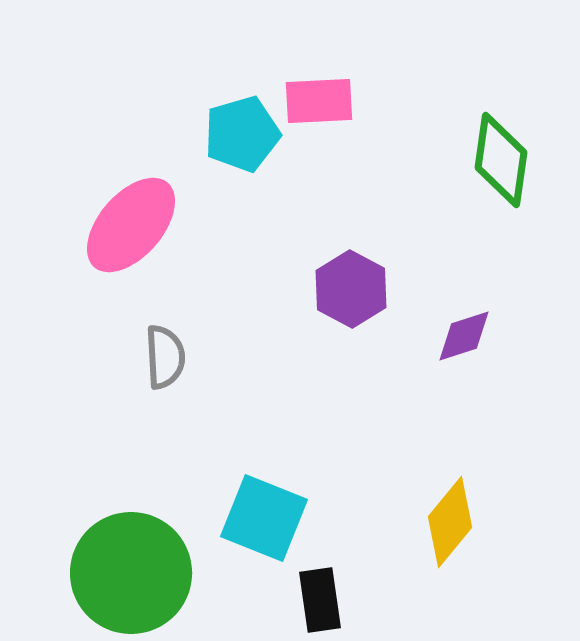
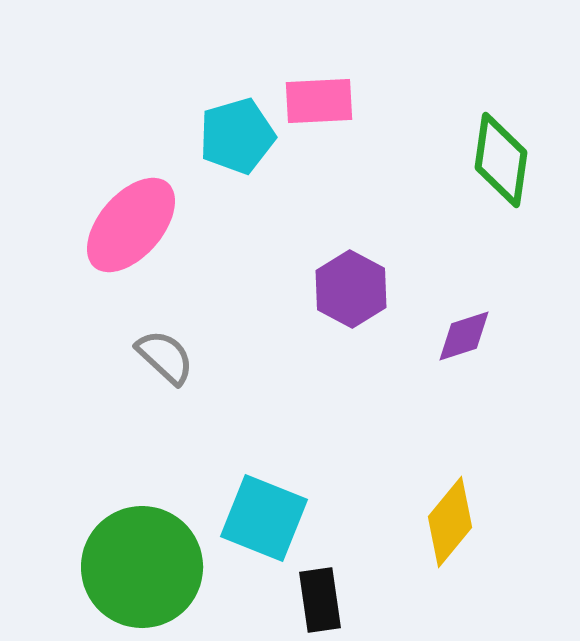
cyan pentagon: moved 5 px left, 2 px down
gray semicircle: rotated 44 degrees counterclockwise
green circle: moved 11 px right, 6 px up
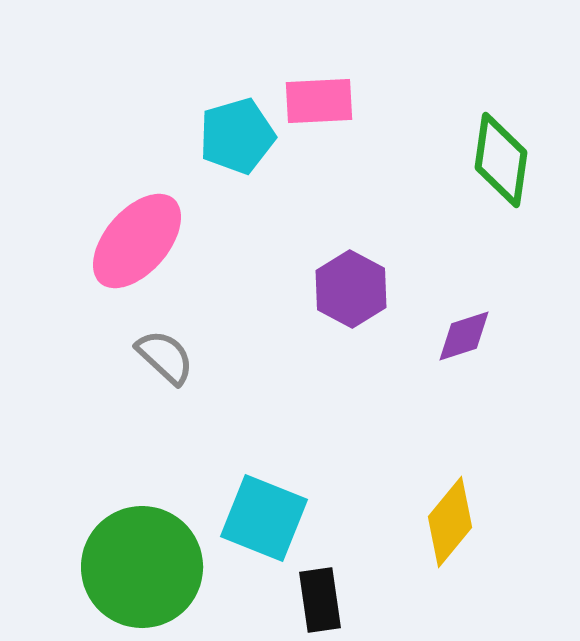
pink ellipse: moved 6 px right, 16 px down
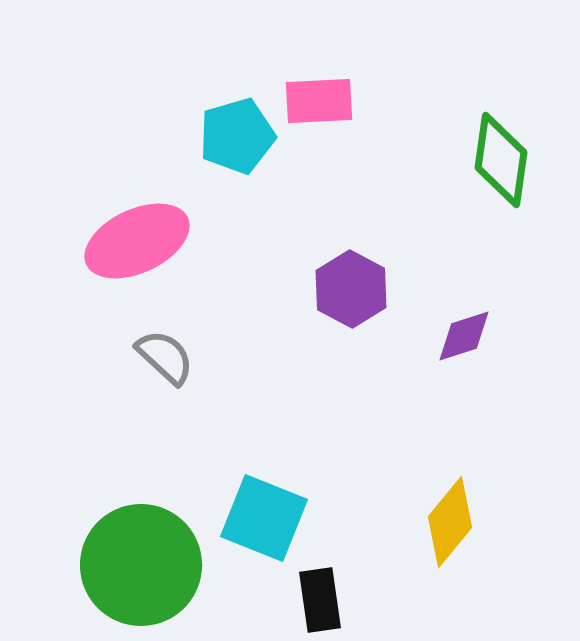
pink ellipse: rotated 24 degrees clockwise
green circle: moved 1 px left, 2 px up
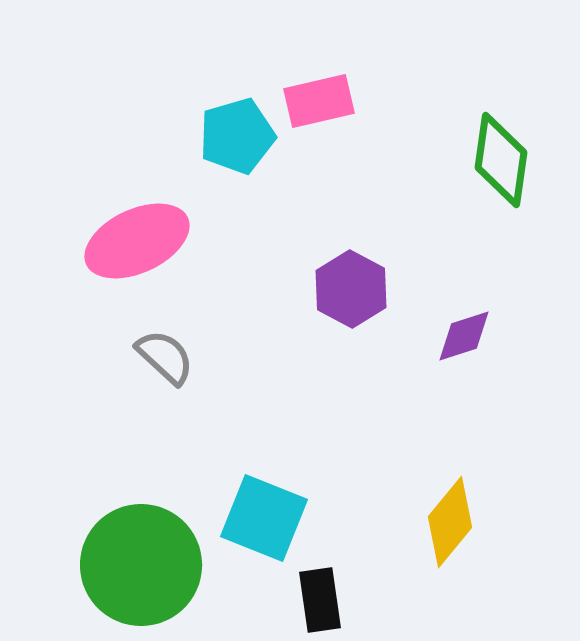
pink rectangle: rotated 10 degrees counterclockwise
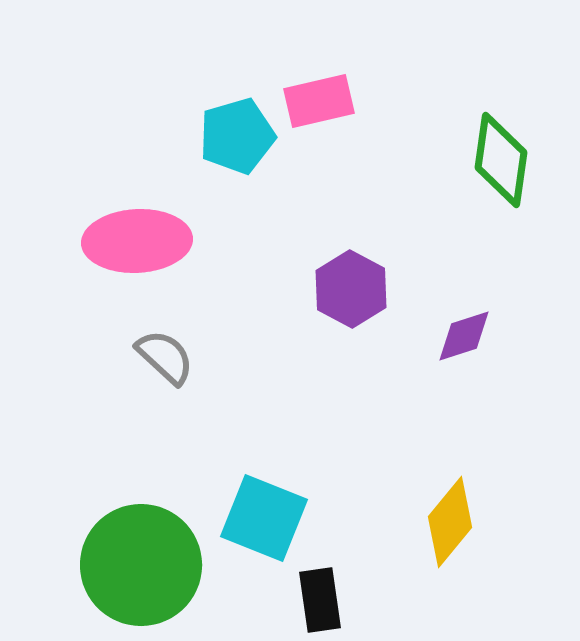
pink ellipse: rotated 22 degrees clockwise
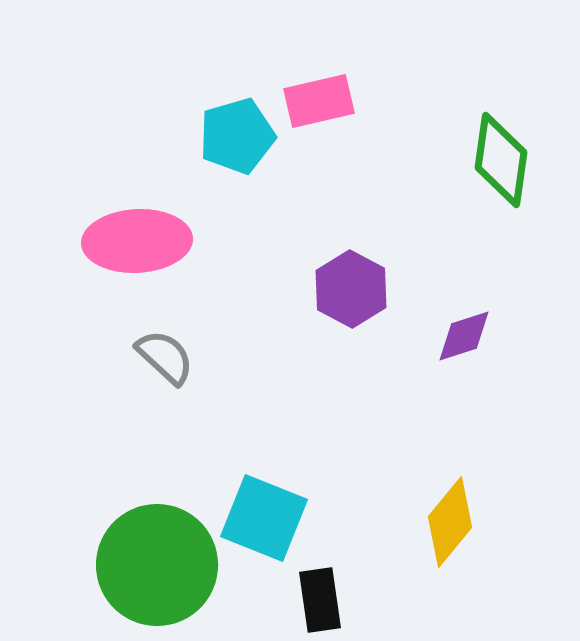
green circle: moved 16 px right
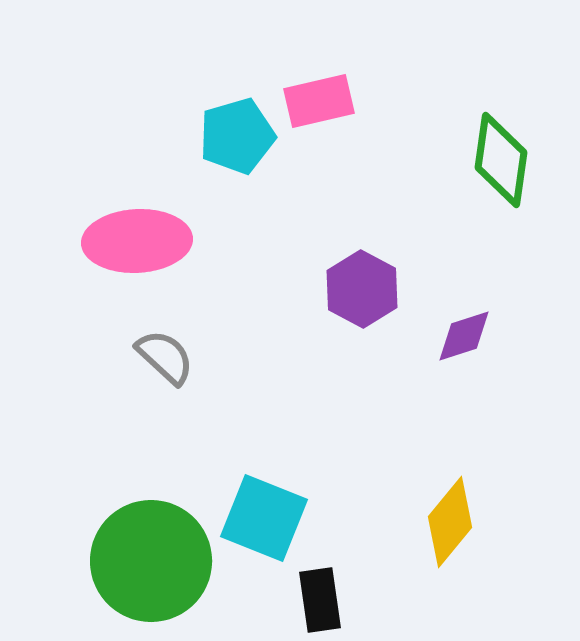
purple hexagon: moved 11 px right
green circle: moved 6 px left, 4 px up
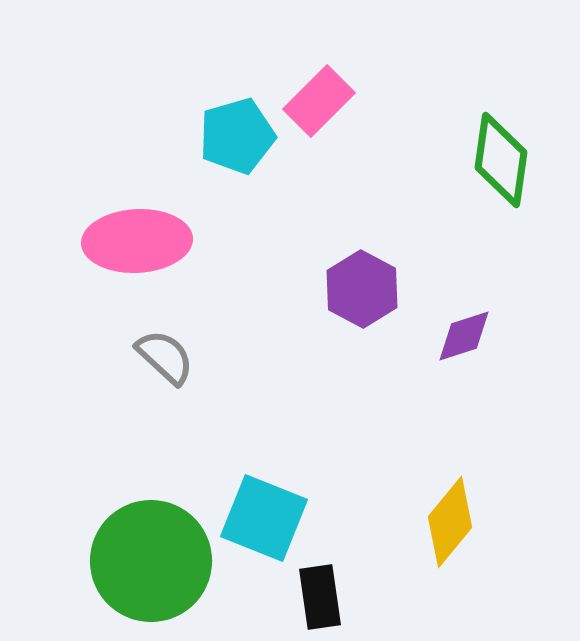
pink rectangle: rotated 32 degrees counterclockwise
black rectangle: moved 3 px up
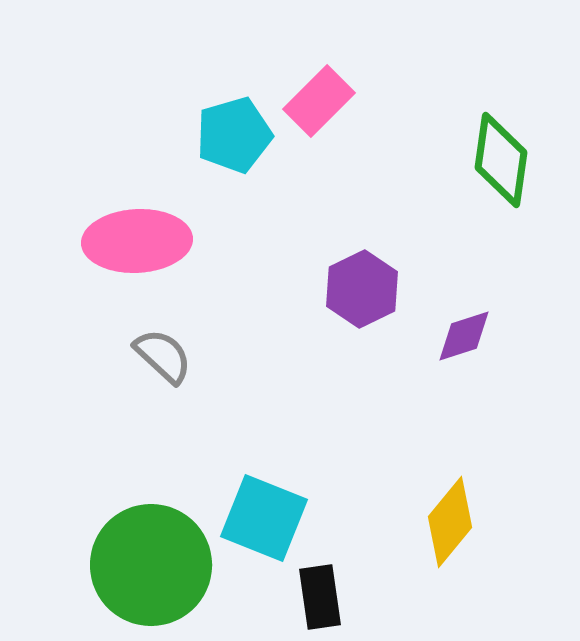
cyan pentagon: moved 3 px left, 1 px up
purple hexagon: rotated 6 degrees clockwise
gray semicircle: moved 2 px left, 1 px up
green circle: moved 4 px down
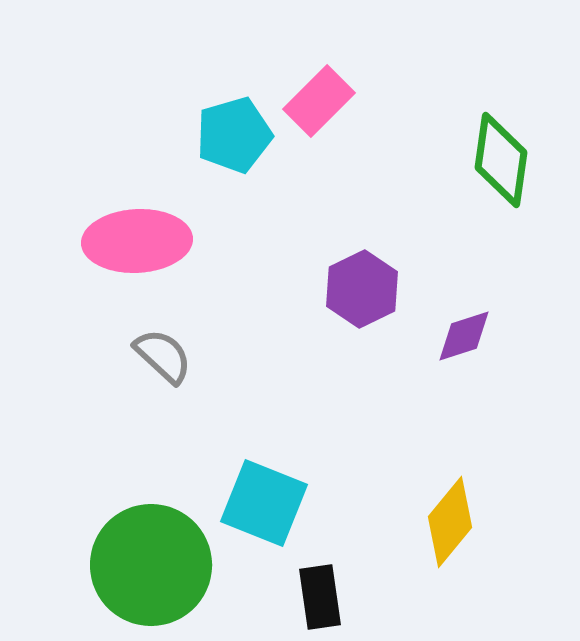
cyan square: moved 15 px up
